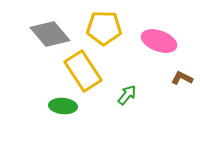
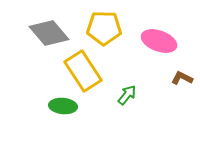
gray diamond: moved 1 px left, 1 px up
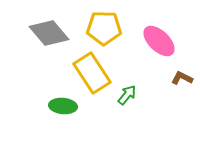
pink ellipse: rotated 24 degrees clockwise
yellow rectangle: moved 9 px right, 2 px down
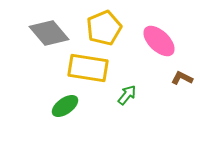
yellow pentagon: rotated 24 degrees counterclockwise
yellow rectangle: moved 4 px left, 5 px up; rotated 48 degrees counterclockwise
green ellipse: moved 2 px right; rotated 40 degrees counterclockwise
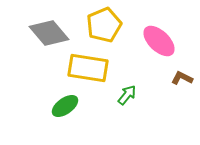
yellow pentagon: moved 3 px up
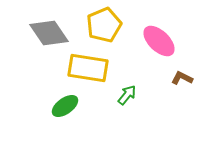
gray diamond: rotated 6 degrees clockwise
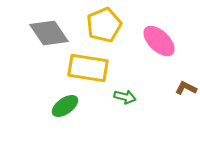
brown L-shape: moved 4 px right, 10 px down
green arrow: moved 2 px left, 2 px down; rotated 65 degrees clockwise
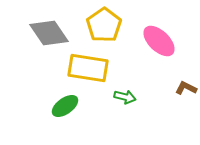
yellow pentagon: rotated 12 degrees counterclockwise
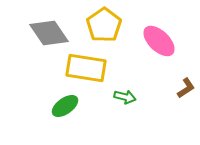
yellow rectangle: moved 2 px left
brown L-shape: rotated 120 degrees clockwise
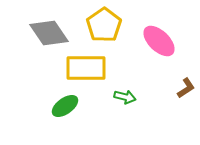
yellow rectangle: rotated 9 degrees counterclockwise
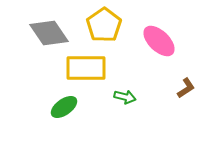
green ellipse: moved 1 px left, 1 px down
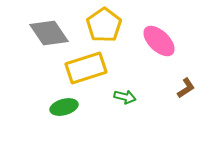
yellow rectangle: rotated 18 degrees counterclockwise
green ellipse: rotated 20 degrees clockwise
